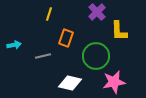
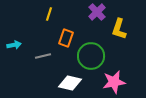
yellow L-shape: moved 2 px up; rotated 20 degrees clockwise
green circle: moved 5 px left
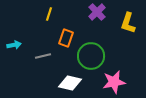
yellow L-shape: moved 9 px right, 6 px up
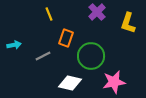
yellow line: rotated 40 degrees counterclockwise
gray line: rotated 14 degrees counterclockwise
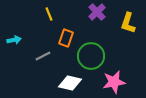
cyan arrow: moved 5 px up
